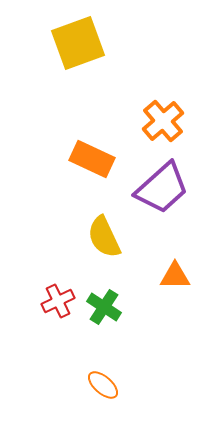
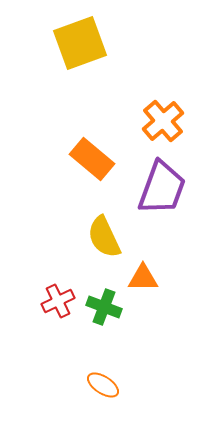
yellow square: moved 2 px right
orange rectangle: rotated 15 degrees clockwise
purple trapezoid: rotated 28 degrees counterclockwise
orange triangle: moved 32 px left, 2 px down
green cross: rotated 12 degrees counterclockwise
orange ellipse: rotated 8 degrees counterclockwise
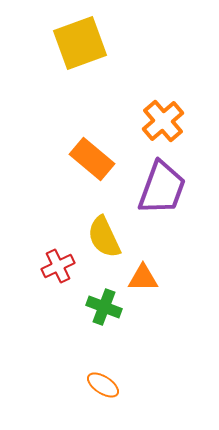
red cross: moved 35 px up
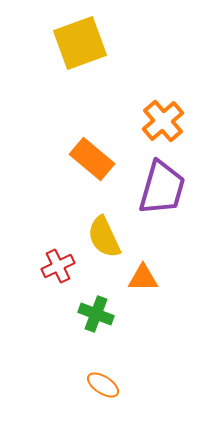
purple trapezoid: rotated 4 degrees counterclockwise
green cross: moved 8 px left, 7 px down
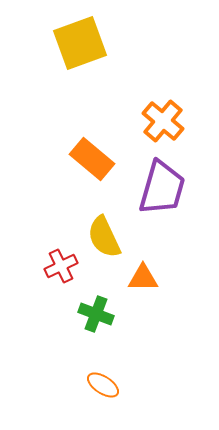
orange cross: rotated 9 degrees counterclockwise
red cross: moved 3 px right
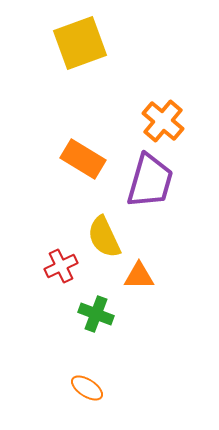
orange rectangle: moved 9 px left; rotated 9 degrees counterclockwise
purple trapezoid: moved 12 px left, 7 px up
orange triangle: moved 4 px left, 2 px up
orange ellipse: moved 16 px left, 3 px down
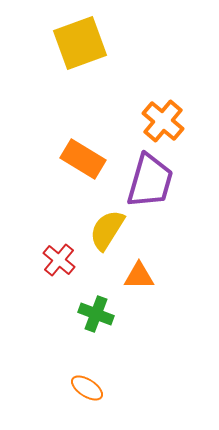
yellow semicircle: moved 3 px right, 7 px up; rotated 57 degrees clockwise
red cross: moved 2 px left, 6 px up; rotated 24 degrees counterclockwise
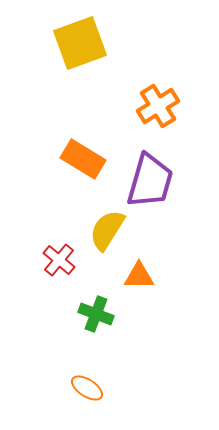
orange cross: moved 5 px left, 15 px up; rotated 18 degrees clockwise
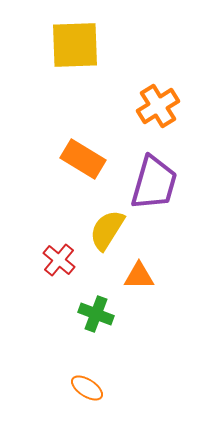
yellow square: moved 5 px left, 2 px down; rotated 18 degrees clockwise
purple trapezoid: moved 4 px right, 2 px down
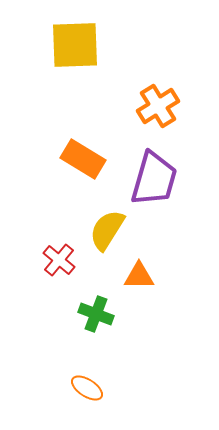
purple trapezoid: moved 4 px up
